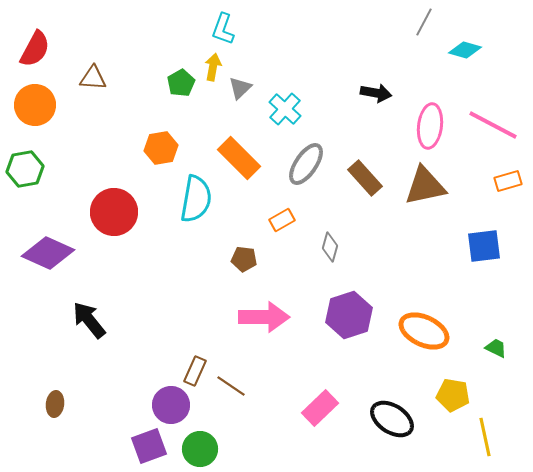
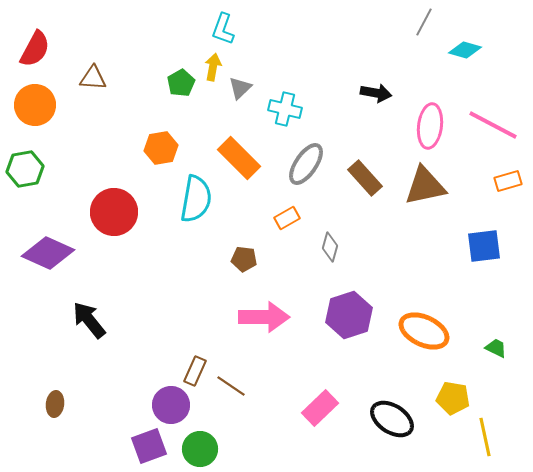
cyan cross at (285, 109): rotated 28 degrees counterclockwise
orange rectangle at (282, 220): moved 5 px right, 2 px up
yellow pentagon at (453, 395): moved 3 px down
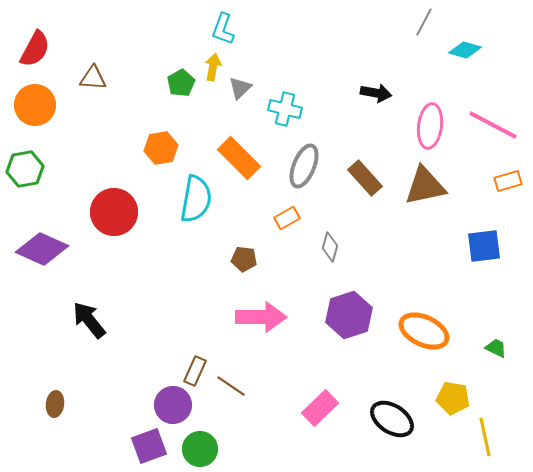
gray ellipse at (306, 164): moved 2 px left, 2 px down; rotated 12 degrees counterclockwise
purple diamond at (48, 253): moved 6 px left, 4 px up
pink arrow at (264, 317): moved 3 px left
purple circle at (171, 405): moved 2 px right
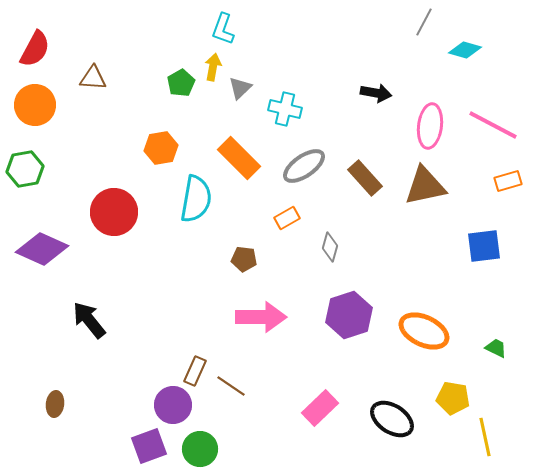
gray ellipse at (304, 166): rotated 33 degrees clockwise
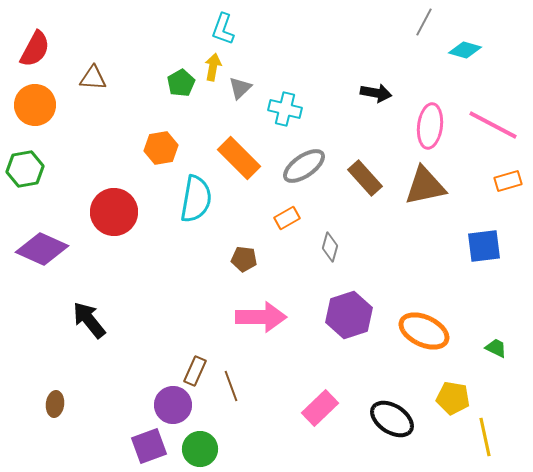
brown line at (231, 386): rotated 36 degrees clockwise
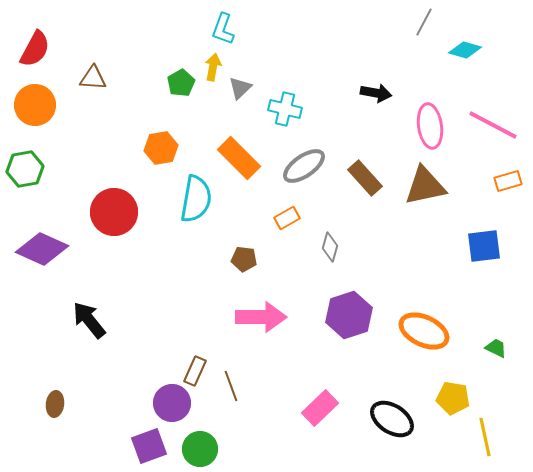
pink ellipse at (430, 126): rotated 15 degrees counterclockwise
purple circle at (173, 405): moved 1 px left, 2 px up
